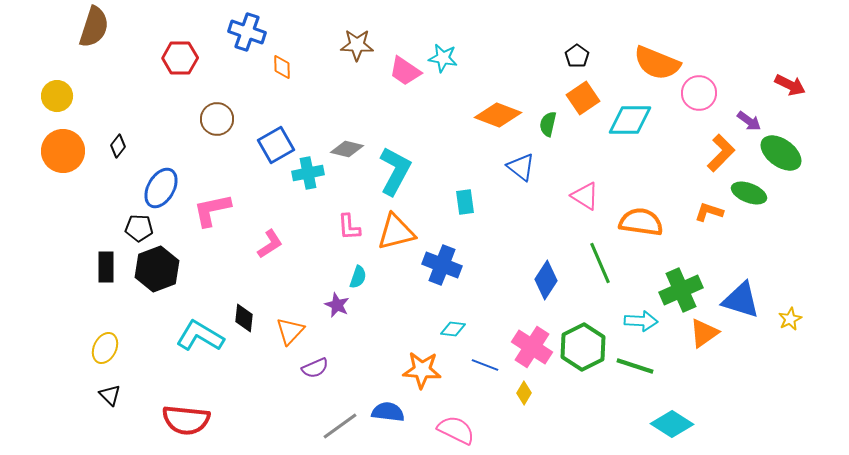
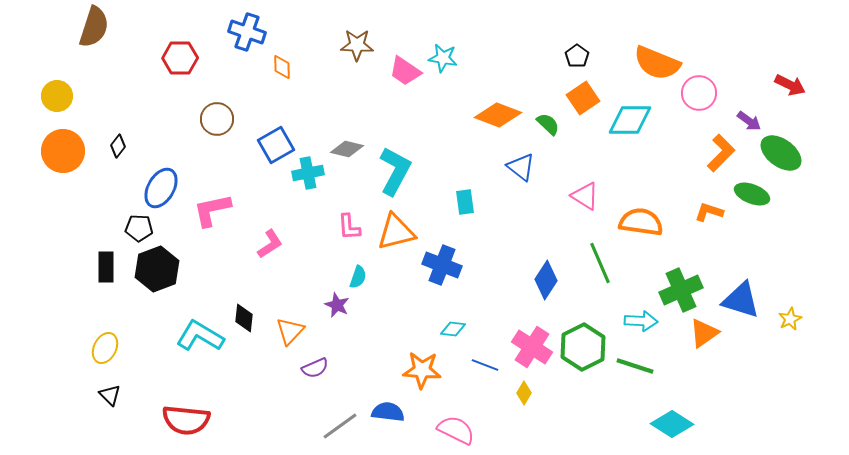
green semicircle at (548, 124): rotated 120 degrees clockwise
green ellipse at (749, 193): moved 3 px right, 1 px down
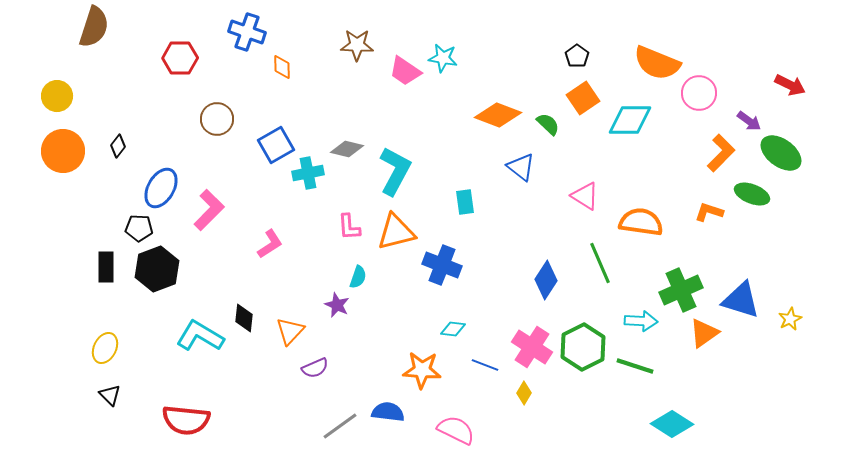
pink L-shape at (212, 210): moved 3 px left; rotated 147 degrees clockwise
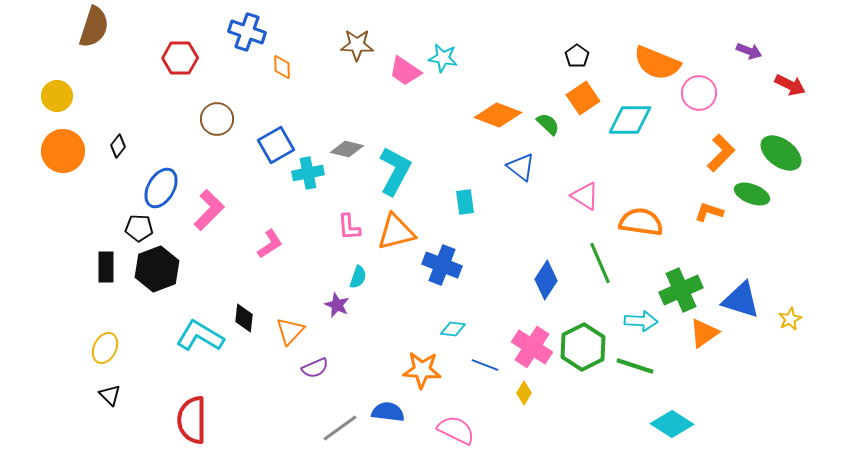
purple arrow at (749, 121): moved 70 px up; rotated 15 degrees counterclockwise
red semicircle at (186, 420): moved 6 px right; rotated 84 degrees clockwise
gray line at (340, 426): moved 2 px down
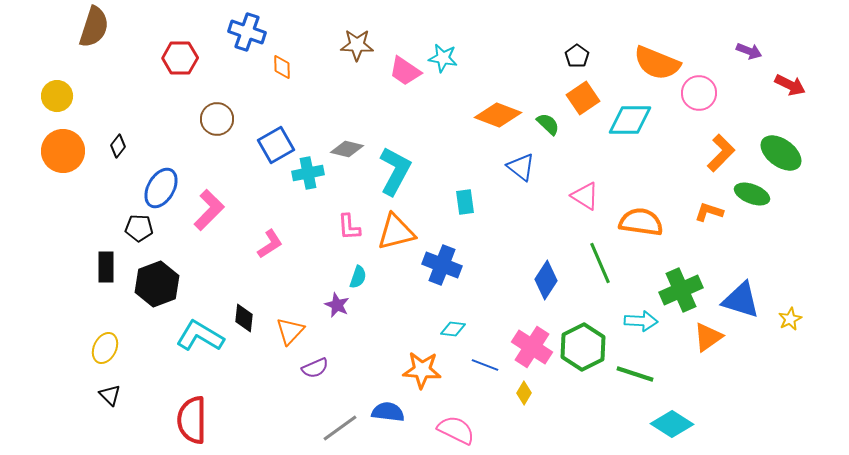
black hexagon at (157, 269): moved 15 px down
orange triangle at (704, 333): moved 4 px right, 4 px down
green line at (635, 366): moved 8 px down
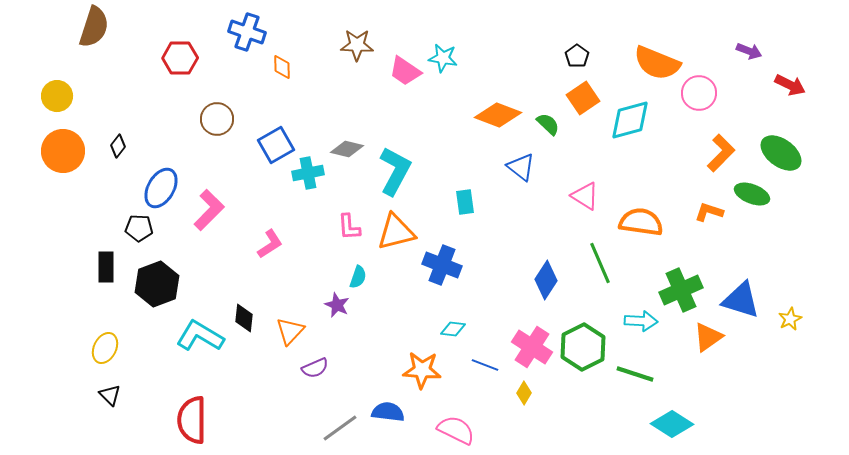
cyan diamond at (630, 120): rotated 15 degrees counterclockwise
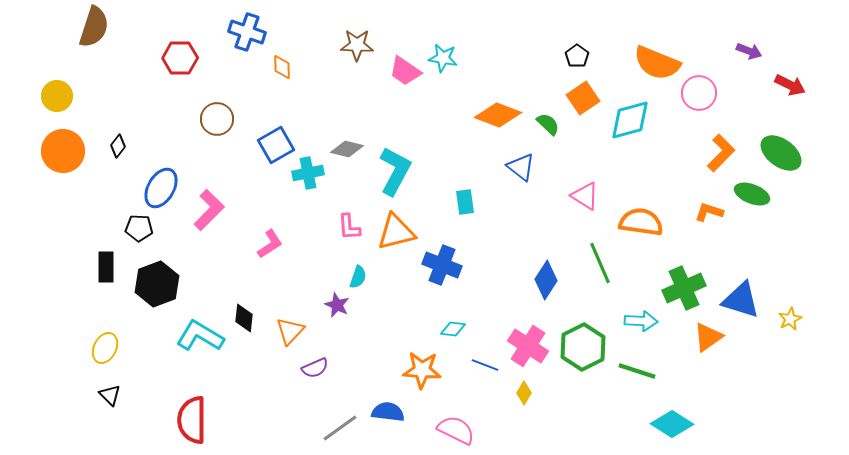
green cross at (681, 290): moved 3 px right, 2 px up
pink cross at (532, 347): moved 4 px left, 1 px up
green line at (635, 374): moved 2 px right, 3 px up
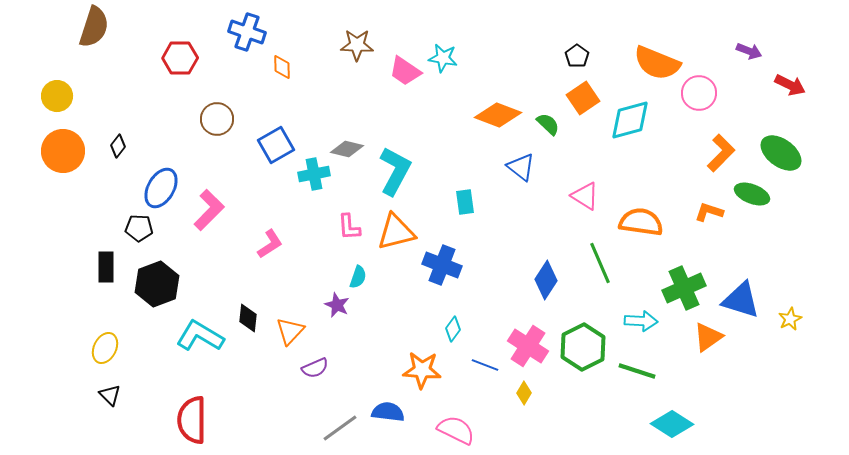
cyan cross at (308, 173): moved 6 px right, 1 px down
black diamond at (244, 318): moved 4 px right
cyan diamond at (453, 329): rotated 60 degrees counterclockwise
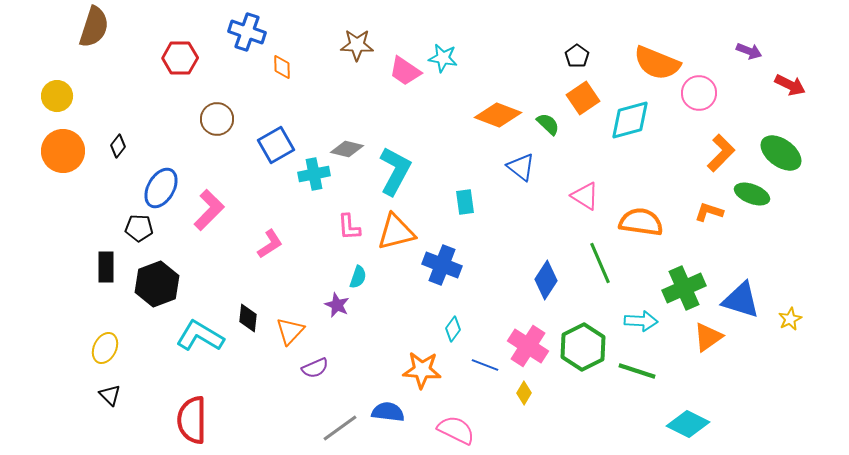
cyan diamond at (672, 424): moved 16 px right; rotated 6 degrees counterclockwise
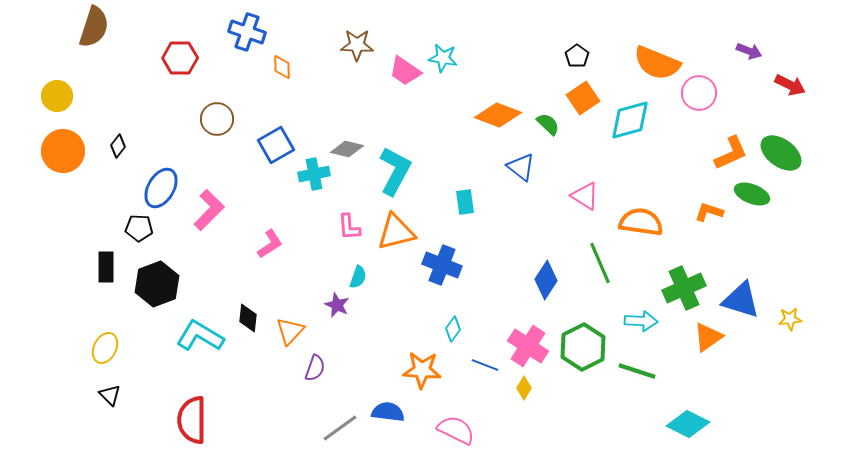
orange L-shape at (721, 153): moved 10 px right; rotated 21 degrees clockwise
yellow star at (790, 319): rotated 20 degrees clockwise
purple semicircle at (315, 368): rotated 48 degrees counterclockwise
yellow diamond at (524, 393): moved 5 px up
